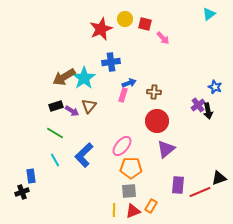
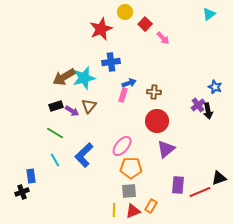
yellow circle: moved 7 px up
red square: rotated 32 degrees clockwise
cyan star: rotated 20 degrees clockwise
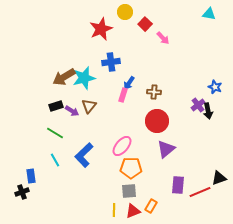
cyan triangle: rotated 48 degrees clockwise
blue arrow: rotated 144 degrees clockwise
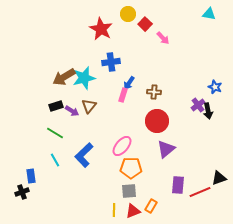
yellow circle: moved 3 px right, 2 px down
red star: rotated 20 degrees counterclockwise
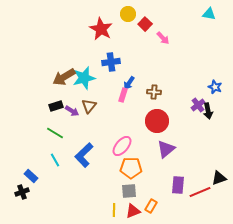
blue rectangle: rotated 40 degrees counterclockwise
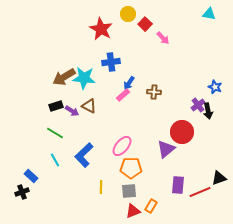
cyan star: rotated 20 degrees clockwise
pink rectangle: rotated 32 degrees clockwise
brown triangle: rotated 42 degrees counterclockwise
red circle: moved 25 px right, 11 px down
yellow line: moved 13 px left, 23 px up
